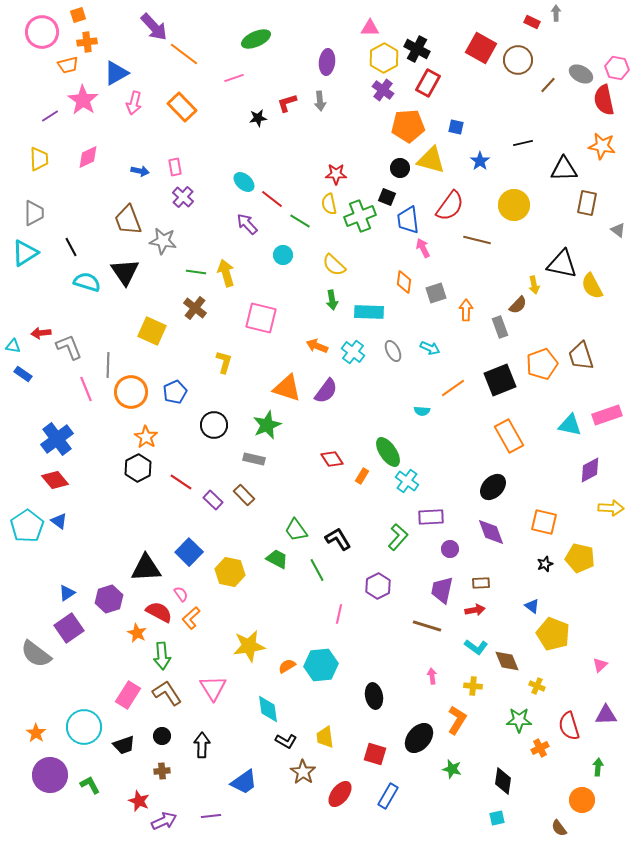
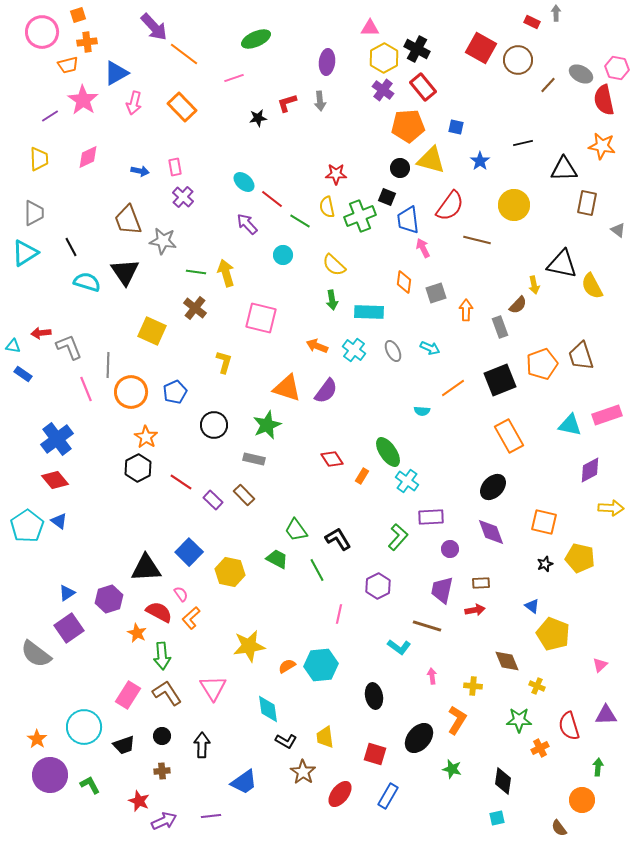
red rectangle at (428, 83): moved 5 px left, 4 px down; rotated 68 degrees counterclockwise
yellow semicircle at (329, 204): moved 2 px left, 3 px down
cyan cross at (353, 352): moved 1 px right, 2 px up
cyan L-shape at (476, 647): moved 77 px left
orange star at (36, 733): moved 1 px right, 6 px down
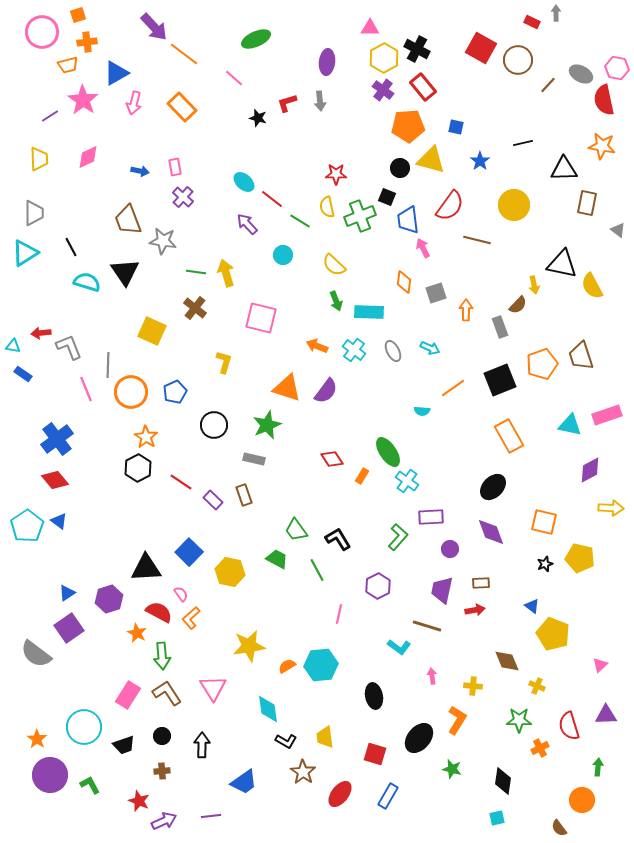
pink line at (234, 78): rotated 60 degrees clockwise
black star at (258, 118): rotated 24 degrees clockwise
green arrow at (332, 300): moved 4 px right, 1 px down; rotated 12 degrees counterclockwise
brown rectangle at (244, 495): rotated 25 degrees clockwise
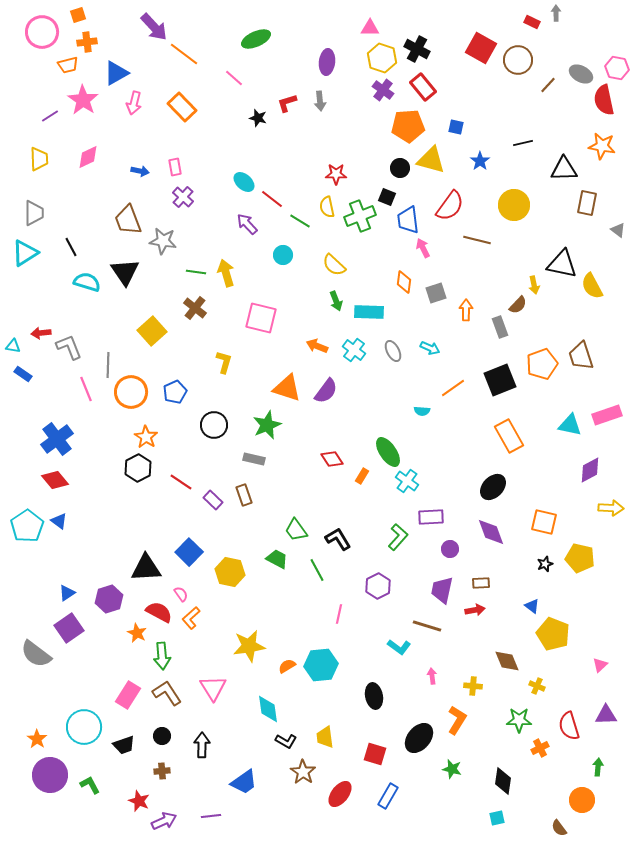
yellow hexagon at (384, 58): moved 2 px left; rotated 12 degrees counterclockwise
yellow square at (152, 331): rotated 24 degrees clockwise
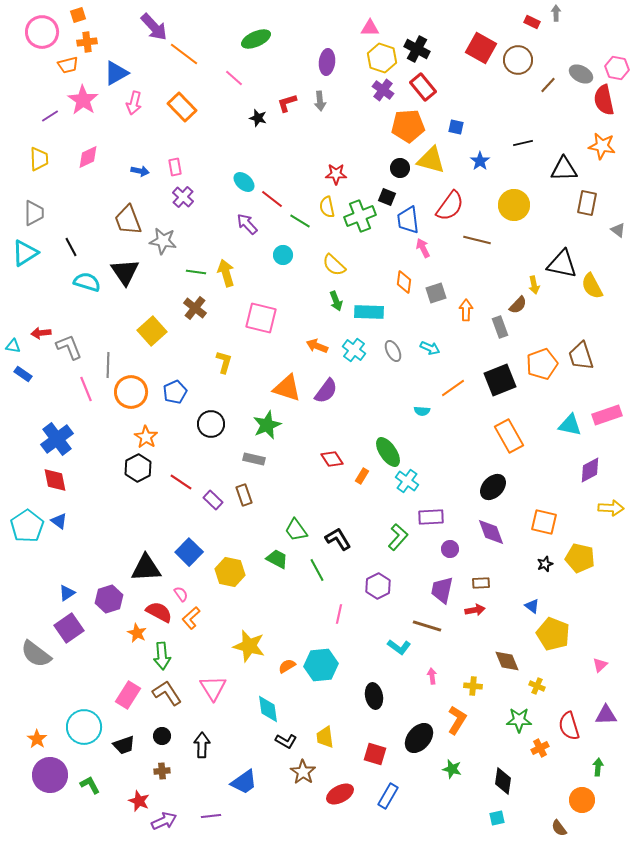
black circle at (214, 425): moved 3 px left, 1 px up
red diamond at (55, 480): rotated 28 degrees clockwise
yellow star at (249, 646): rotated 24 degrees clockwise
red ellipse at (340, 794): rotated 24 degrees clockwise
